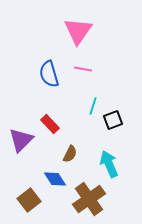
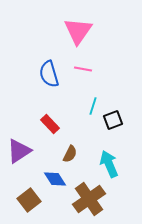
purple triangle: moved 2 px left, 11 px down; rotated 12 degrees clockwise
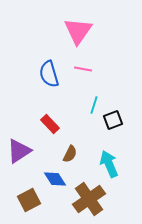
cyan line: moved 1 px right, 1 px up
brown square: rotated 10 degrees clockwise
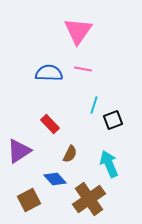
blue semicircle: moved 1 px up; rotated 108 degrees clockwise
blue diamond: rotated 10 degrees counterclockwise
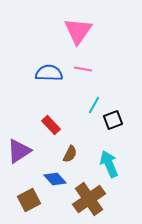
cyan line: rotated 12 degrees clockwise
red rectangle: moved 1 px right, 1 px down
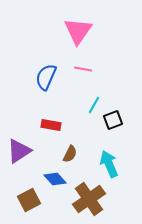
blue semicircle: moved 3 px left, 4 px down; rotated 68 degrees counterclockwise
red rectangle: rotated 36 degrees counterclockwise
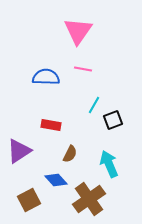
blue semicircle: rotated 68 degrees clockwise
blue diamond: moved 1 px right, 1 px down
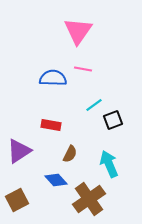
blue semicircle: moved 7 px right, 1 px down
cyan line: rotated 24 degrees clockwise
brown square: moved 12 px left
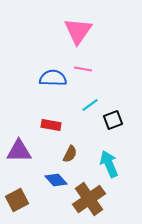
cyan line: moved 4 px left
purple triangle: rotated 32 degrees clockwise
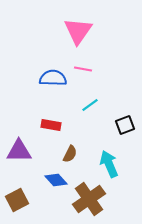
black square: moved 12 px right, 5 px down
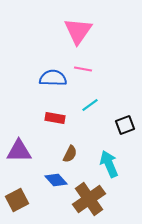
red rectangle: moved 4 px right, 7 px up
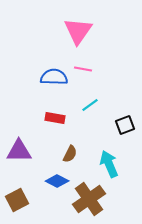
blue semicircle: moved 1 px right, 1 px up
blue diamond: moved 1 px right, 1 px down; rotated 20 degrees counterclockwise
